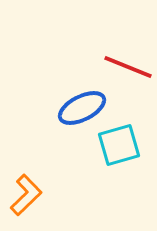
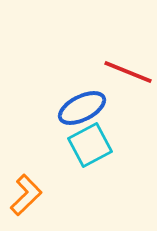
red line: moved 5 px down
cyan square: moved 29 px left; rotated 12 degrees counterclockwise
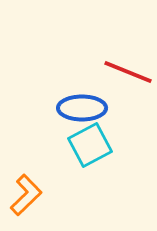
blue ellipse: rotated 27 degrees clockwise
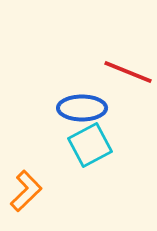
orange L-shape: moved 4 px up
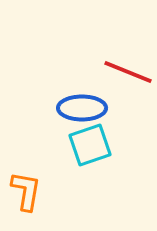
cyan square: rotated 9 degrees clockwise
orange L-shape: rotated 36 degrees counterclockwise
